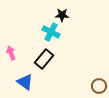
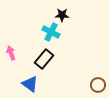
blue triangle: moved 5 px right, 2 px down
brown circle: moved 1 px left, 1 px up
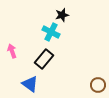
black star: rotated 16 degrees counterclockwise
pink arrow: moved 1 px right, 2 px up
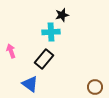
cyan cross: rotated 30 degrees counterclockwise
pink arrow: moved 1 px left
brown circle: moved 3 px left, 2 px down
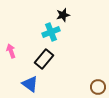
black star: moved 1 px right
cyan cross: rotated 18 degrees counterclockwise
brown circle: moved 3 px right
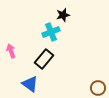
brown circle: moved 1 px down
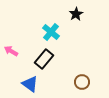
black star: moved 13 px right, 1 px up; rotated 16 degrees counterclockwise
cyan cross: rotated 30 degrees counterclockwise
pink arrow: rotated 40 degrees counterclockwise
brown circle: moved 16 px left, 6 px up
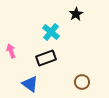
pink arrow: rotated 40 degrees clockwise
black rectangle: moved 2 px right, 1 px up; rotated 30 degrees clockwise
